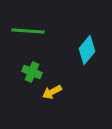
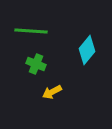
green line: moved 3 px right
green cross: moved 4 px right, 8 px up
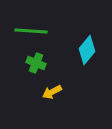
green cross: moved 1 px up
